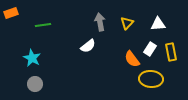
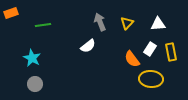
gray arrow: rotated 12 degrees counterclockwise
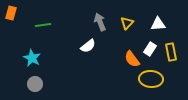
orange rectangle: rotated 56 degrees counterclockwise
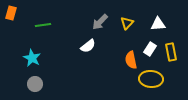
gray arrow: rotated 114 degrees counterclockwise
orange semicircle: moved 1 px left, 1 px down; rotated 24 degrees clockwise
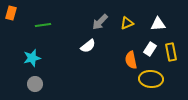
yellow triangle: rotated 24 degrees clockwise
cyan star: rotated 30 degrees clockwise
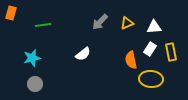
white triangle: moved 4 px left, 3 px down
white semicircle: moved 5 px left, 8 px down
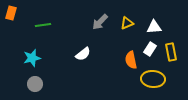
yellow ellipse: moved 2 px right
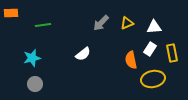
orange rectangle: rotated 72 degrees clockwise
gray arrow: moved 1 px right, 1 px down
yellow rectangle: moved 1 px right, 1 px down
yellow ellipse: rotated 15 degrees counterclockwise
